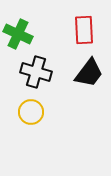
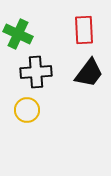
black cross: rotated 20 degrees counterclockwise
yellow circle: moved 4 px left, 2 px up
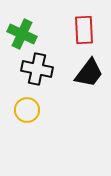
green cross: moved 4 px right
black cross: moved 1 px right, 3 px up; rotated 16 degrees clockwise
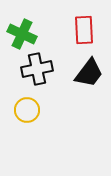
black cross: rotated 24 degrees counterclockwise
